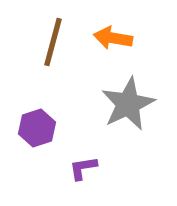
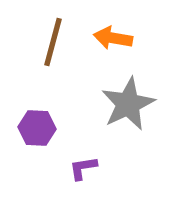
purple hexagon: rotated 21 degrees clockwise
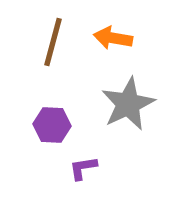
purple hexagon: moved 15 px right, 3 px up
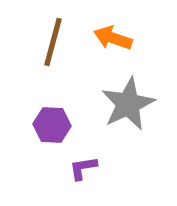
orange arrow: rotated 9 degrees clockwise
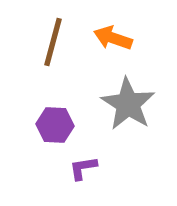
gray star: rotated 14 degrees counterclockwise
purple hexagon: moved 3 px right
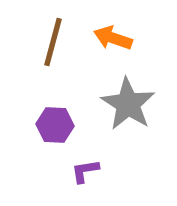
purple L-shape: moved 2 px right, 3 px down
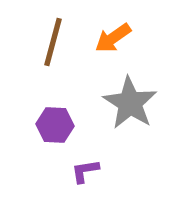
orange arrow: rotated 54 degrees counterclockwise
gray star: moved 2 px right, 1 px up
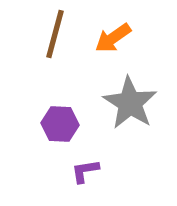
brown line: moved 2 px right, 8 px up
purple hexagon: moved 5 px right, 1 px up
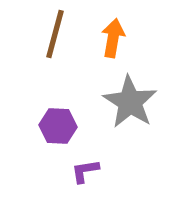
orange arrow: rotated 135 degrees clockwise
gray star: moved 1 px up
purple hexagon: moved 2 px left, 2 px down
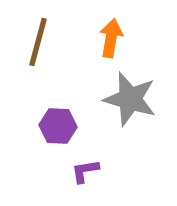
brown line: moved 17 px left, 8 px down
orange arrow: moved 2 px left
gray star: moved 3 px up; rotated 16 degrees counterclockwise
